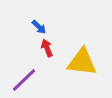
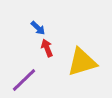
blue arrow: moved 1 px left, 1 px down
yellow triangle: rotated 24 degrees counterclockwise
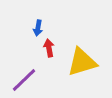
blue arrow: rotated 56 degrees clockwise
red arrow: moved 2 px right; rotated 12 degrees clockwise
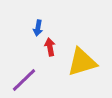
red arrow: moved 1 px right, 1 px up
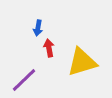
red arrow: moved 1 px left, 1 px down
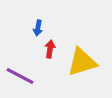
red arrow: moved 1 px right, 1 px down; rotated 18 degrees clockwise
purple line: moved 4 px left, 4 px up; rotated 72 degrees clockwise
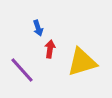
blue arrow: rotated 28 degrees counterclockwise
purple line: moved 2 px right, 6 px up; rotated 20 degrees clockwise
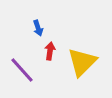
red arrow: moved 2 px down
yellow triangle: rotated 28 degrees counterclockwise
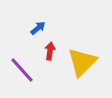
blue arrow: rotated 112 degrees counterclockwise
